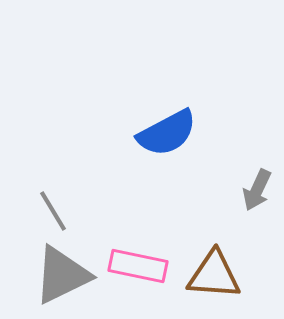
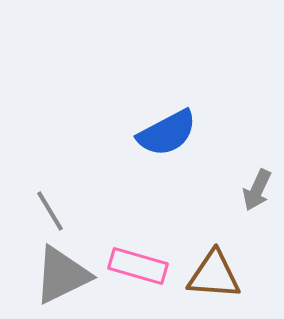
gray line: moved 3 px left
pink rectangle: rotated 4 degrees clockwise
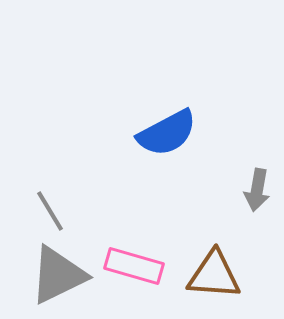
gray arrow: rotated 15 degrees counterclockwise
pink rectangle: moved 4 px left
gray triangle: moved 4 px left
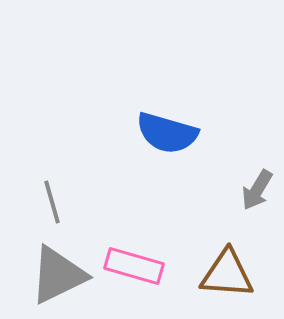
blue semicircle: rotated 44 degrees clockwise
gray arrow: rotated 21 degrees clockwise
gray line: moved 2 px right, 9 px up; rotated 15 degrees clockwise
brown triangle: moved 13 px right, 1 px up
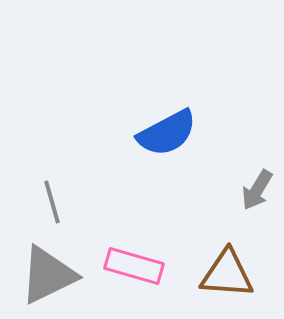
blue semicircle: rotated 44 degrees counterclockwise
gray triangle: moved 10 px left
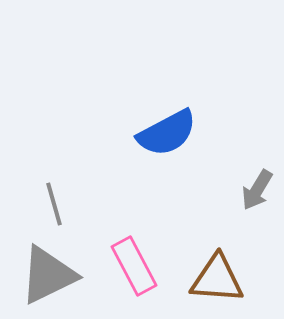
gray line: moved 2 px right, 2 px down
pink rectangle: rotated 46 degrees clockwise
brown triangle: moved 10 px left, 5 px down
